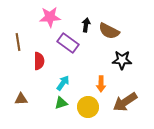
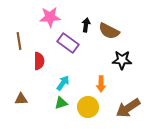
brown line: moved 1 px right, 1 px up
brown arrow: moved 3 px right, 6 px down
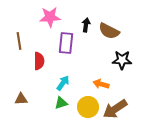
purple rectangle: moved 2 px left; rotated 60 degrees clockwise
orange arrow: rotated 105 degrees clockwise
brown arrow: moved 13 px left, 1 px down
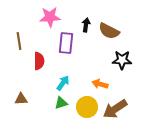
orange arrow: moved 1 px left
yellow circle: moved 1 px left
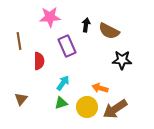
purple rectangle: moved 1 px right, 3 px down; rotated 30 degrees counterclockwise
orange arrow: moved 4 px down
brown triangle: rotated 48 degrees counterclockwise
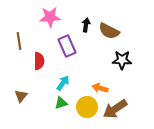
brown triangle: moved 3 px up
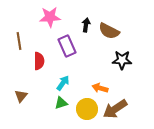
yellow circle: moved 2 px down
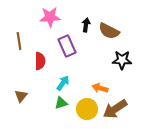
red semicircle: moved 1 px right
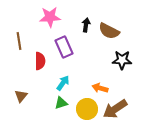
purple rectangle: moved 3 px left, 1 px down
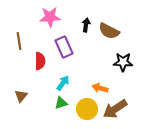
black star: moved 1 px right, 2 px down
